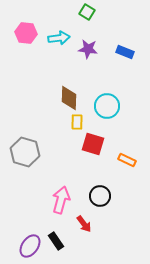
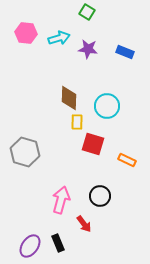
cyan arrow: rotated 10 degrees counterclockwise
black rectangle: moved 2 px right, 2 px down; rotated 12 degrees clockwise
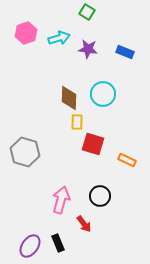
pink hexagon: rotated 25 degrees counterclockwise
cyan circle: moved 4 px left, 12 px up
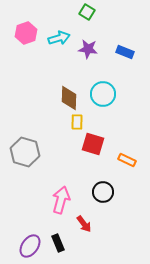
black circle: moved 3 px right, 4 px up
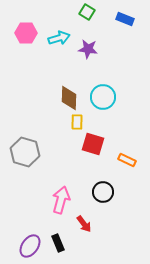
pink hexagon: rotated 20 degrees clockwise
blue rectangle: moved 33 px up
cyan circle: moved 3 px down
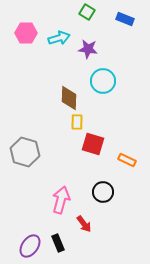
cyan circle: moved 16 px up
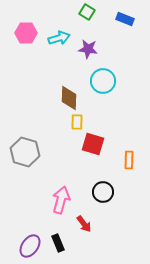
orange rectangle: moved 2 px right; rotated 66 degrees clockwise
